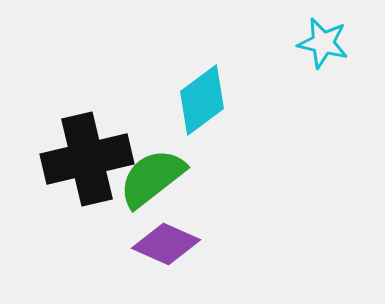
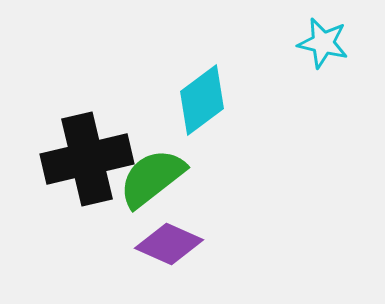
purple diamond: moved 3 px right
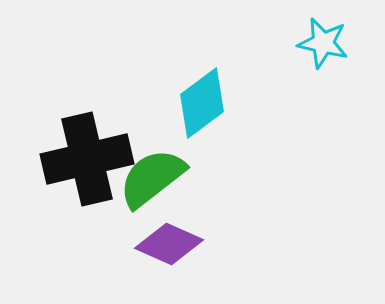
cyan diamond: moved 3 px down
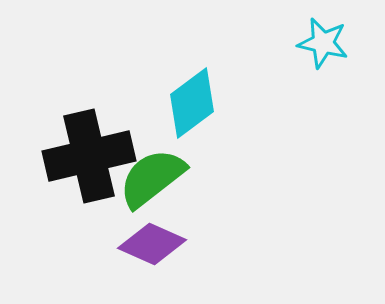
cyan diamond: moved 10 px left
black cross: moved 2 px right, 3 px up
purple diamond: moved 17 px left
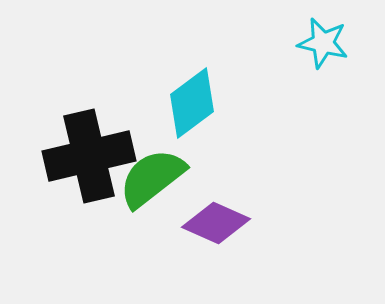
purple diamond: moved 64 px right, 21 px up
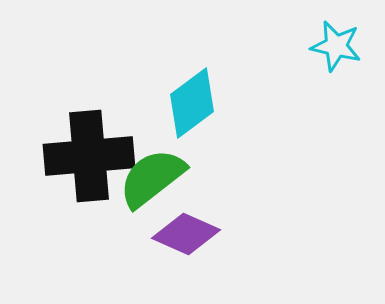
cyan star: moved 13 px right, 3 px down
black cross: rotated 8 degrees clockwise
purple diamond: moved 30 px left, 11 px down
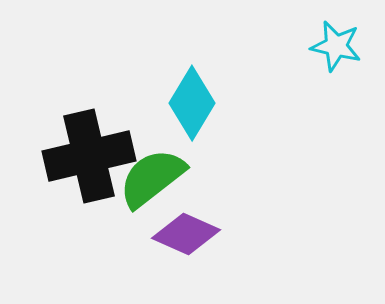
cyan diamond: rotated 22 degrees counterclockwise
black cross: rotated 8 degrees counterclockwise
